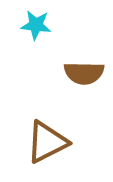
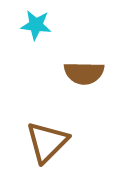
brown triangle: rotated 18 degrees counterclockwise
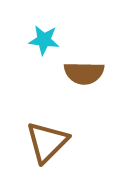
cyan star: moved 8 px right, 15 px down
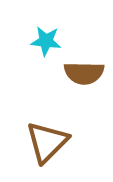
cyan star: moved 2 px right, 1 px down
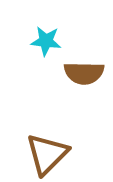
brown triangle: moved 12 px down
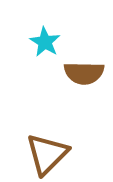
cyan star: moved 1 px left, 1 px down; rotated 24 degrees clockwise
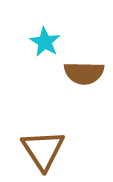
brown triangle: moved 4 px left, 4 px up; rotated 18 degrees counterclockwise
